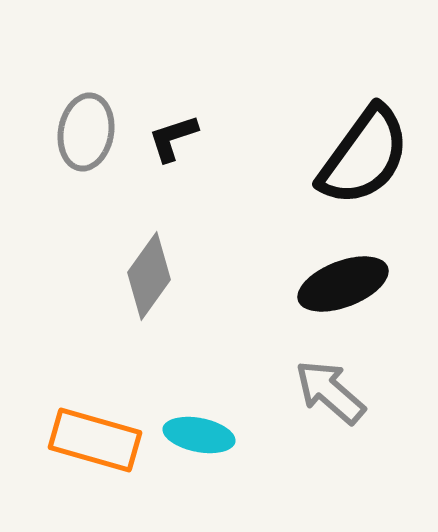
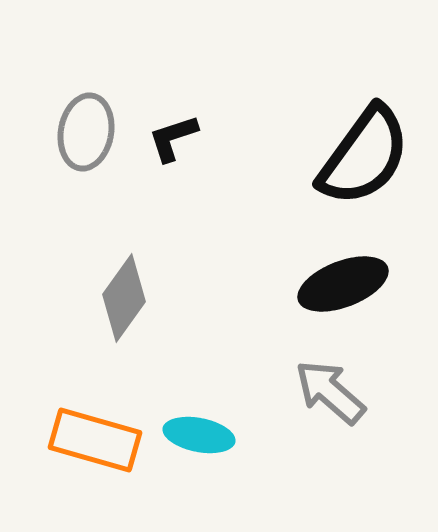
gray diamond: moved 25 px left, 22 px down
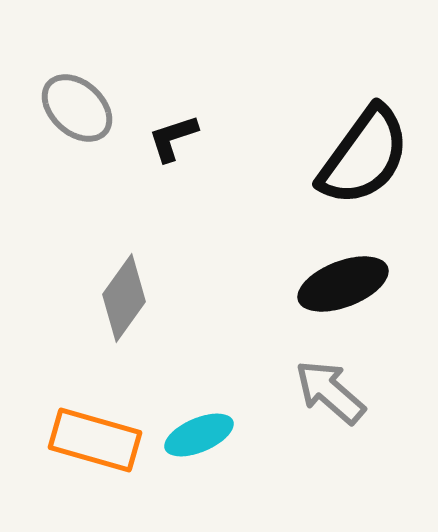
gray ellipse: moved 9 px left, 24 px up; rotated 58 degrees counterclockwise
cyan ellipse: rotated 34 degrees counterclockwise
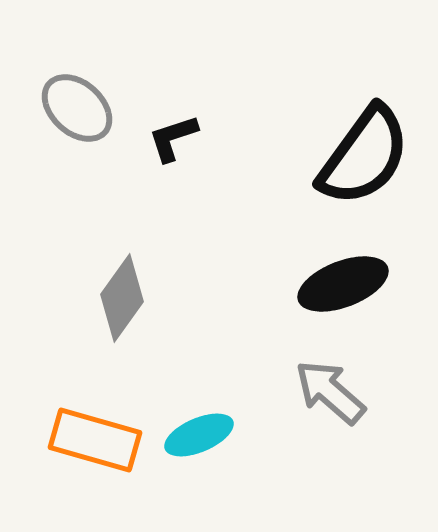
gray diamond: moved 2 px left
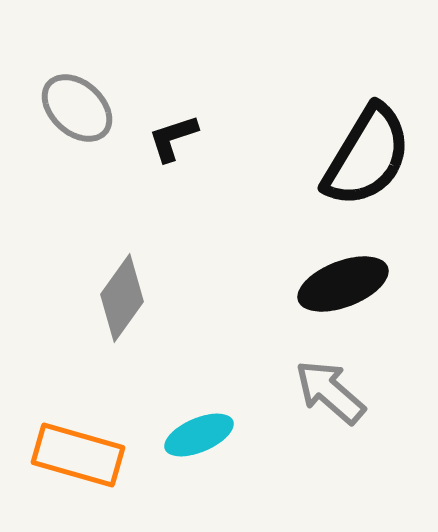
black semicircle: moved 3 px right; rotated 5 degrees counterclockwise
orange rectangle: moved 17 px left, 15 px down
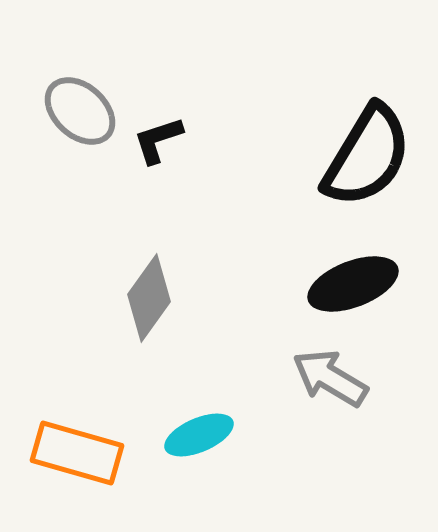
gray ellipse: moved 3 px right, 3 px down
black L-shape: moved 15 px left, 2 px down
black ellipse: moved 10 px right
gray diamond: moved 27 px right
gray arrow: moved 14 px up; rotated 10 degrees counterclockwise
orange rectangle: moved 1 px left, 2 px up
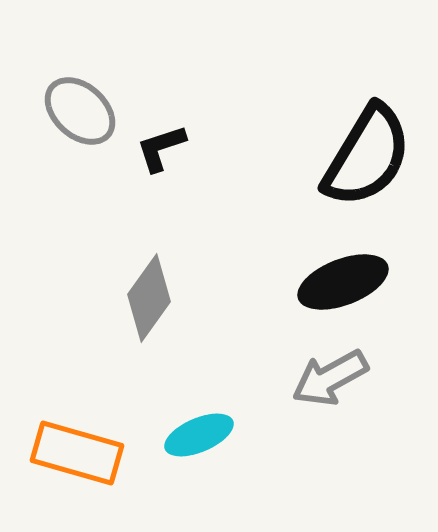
black L-shape: moved 3 px right, 8 px down
black ellipse: moved 10 px left, 2 px up
gray arrow: rotated 60 degrees counterclockwise
